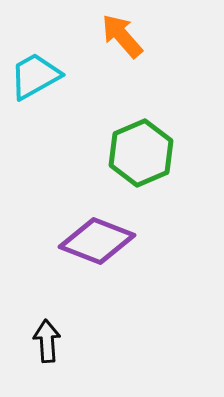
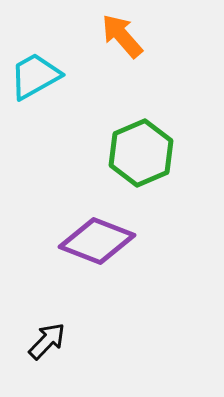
black arrow: rotated 48 degrees clockwise
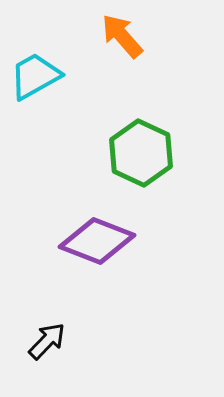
green hexagon: rotated 12 degrees counterclockwise
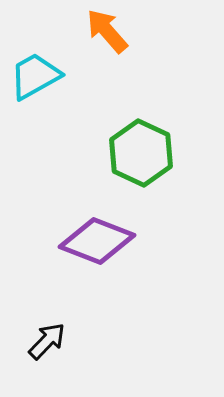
orange arrow: moved 15 px left, 5 px up
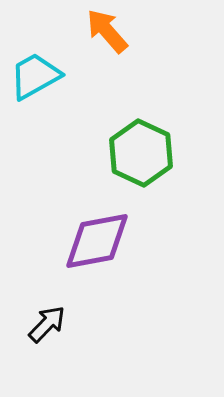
purple diamond: rotated 32 degrees counterclockwise
black arrow: moved 17 px up
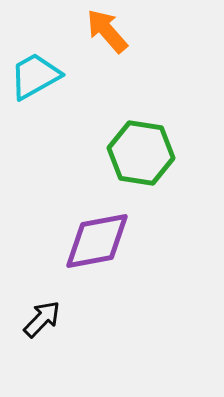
green hexagon: rotated 16 degrees counterclockwise
black arrow: moved 5 px left, 5 px up
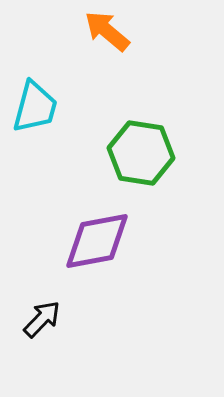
orange arrow: rotated 9 degrees counterclockwise
cyan trapezoid: moved 31 px down; rotated 134 degrees clockwise
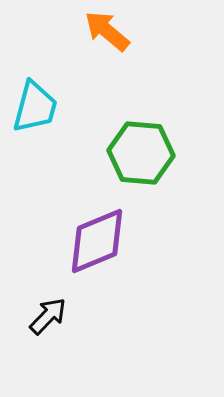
green hexagon: rotated 4 degrees counterclockwise
purple diamond: rotated 12 degrees counterclockwise
black arrow: moved 6 px right, 3 px up
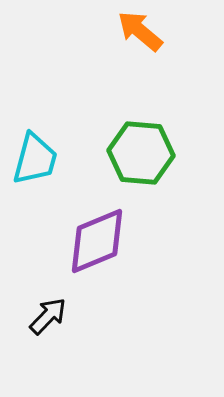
orange arrow: moved 33 px right
cyan trapezoid: moved 52 px down
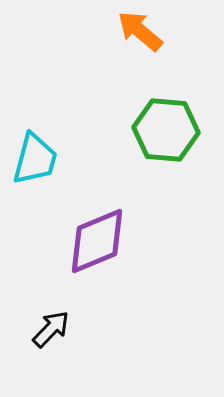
green hexagon: moved 25 px right, 23 px up
black arrow: moved 3 px right, 13 px down
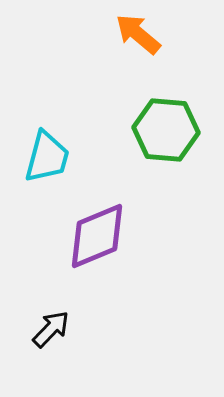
orange arrow: moved 2 px left, 3 px down
cyan trapezoid: moved 12 px right, 2 px up
purple diamond: moved 5 px up
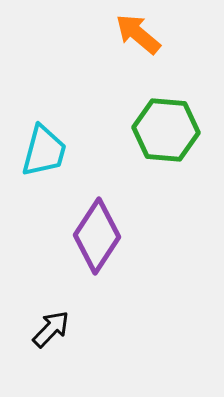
cyan trapezoid: moved 3 px left, 6 px up
purple diamond: rotated 34 degrees counterclockwise
